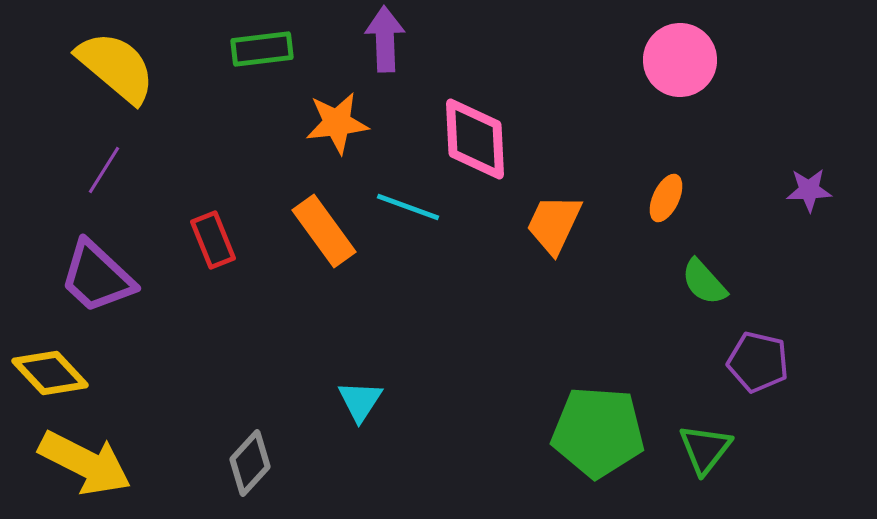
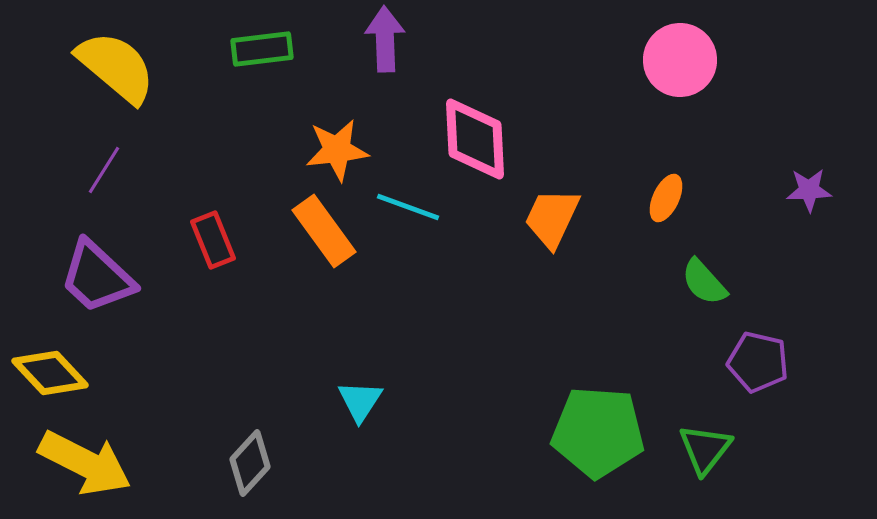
orange star: moved 27 px down
orange trapezoid: moved 2 px left, 6 px up
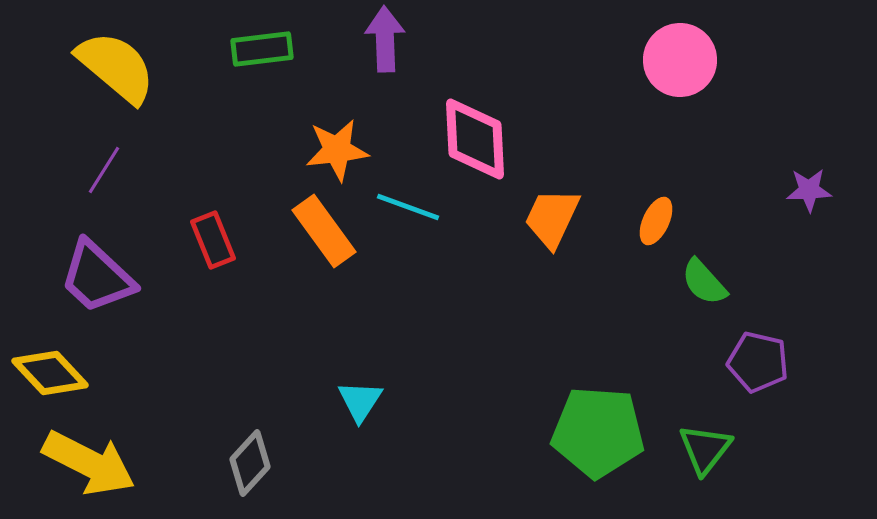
orange ellipse: moved 10 px left, 23 px down
yellow arrow: moved 4 px right
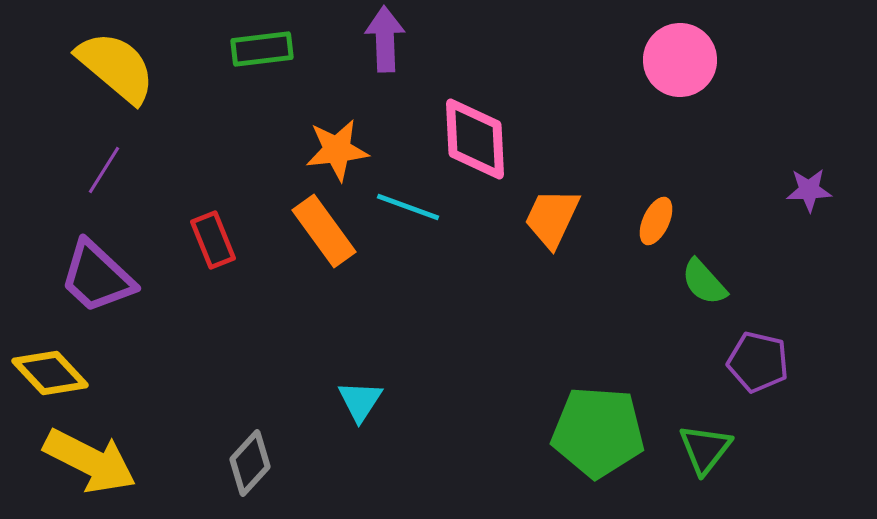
yellow arrow: moved 1 px right, 2 px up
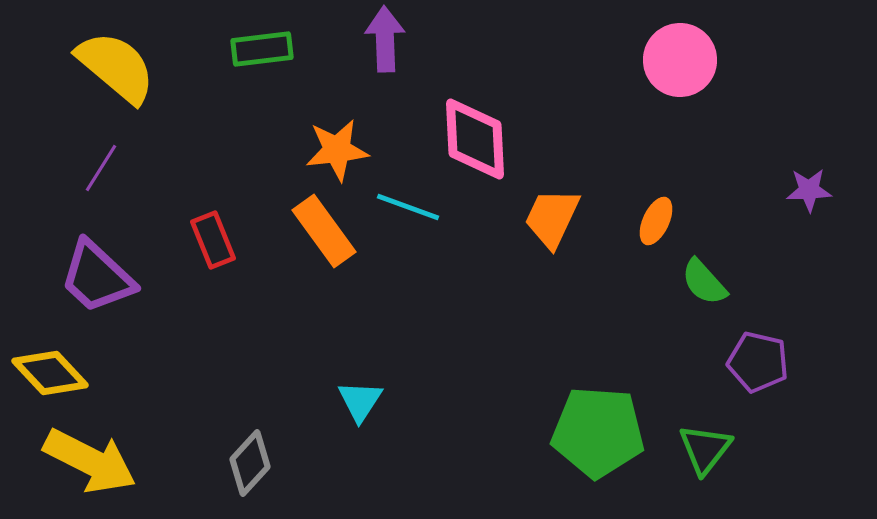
purple line: moved 3 px left, 2 px up
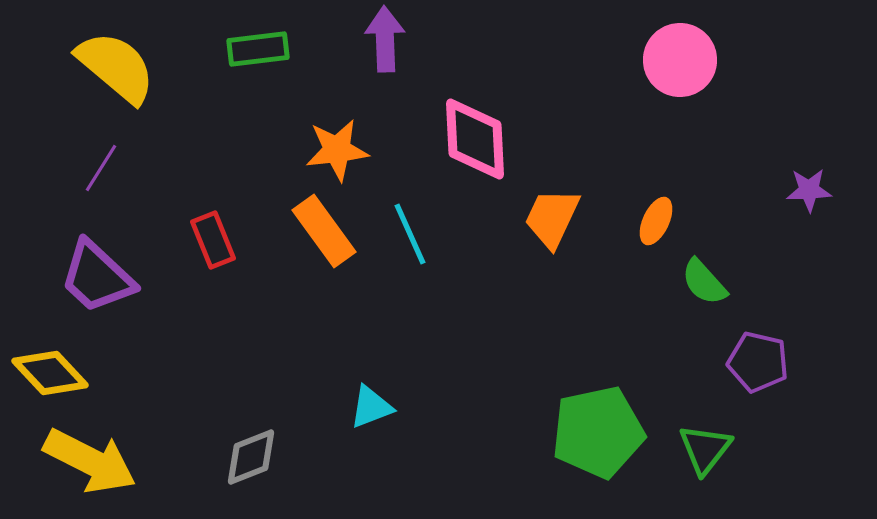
green rectangle: moved 4 px left
cyan line: moved 2 px right, 27 px down; rotated 46 degrees clockwise
cyan triangle: moved 11 px right, 6 px down; rotated 36 degrees clockwise
green pentagon: rotated 16 degrees counterclockwise
gray diamond: moved 1 px right, 6 px up; rotated 26 degrees clockwise
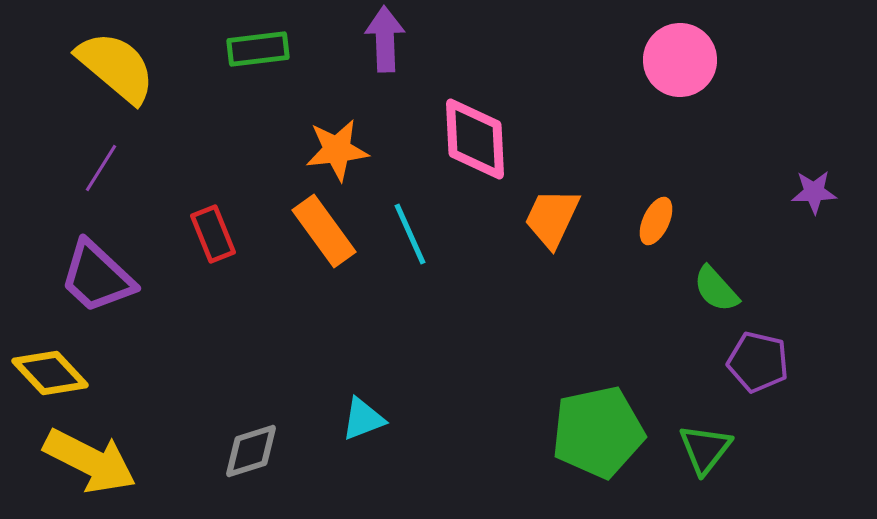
purple star: moved 5 px right, 2 px down
red rectangle: moved 6 px up
green semicircle: moved 12 px right, 7 px down
cyan triangle: moved 8 px left, 12 px down
gray diamond: moved 6 px up; rotated 4 degrees clockwise
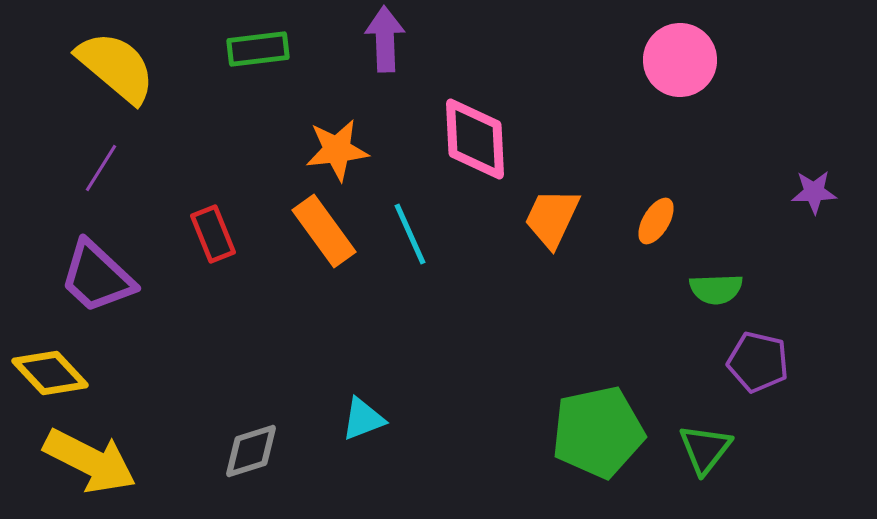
orange ellipse: rotated 6 degrees clockwise
green semicircle: rotated 50 degrees counterclockwise
